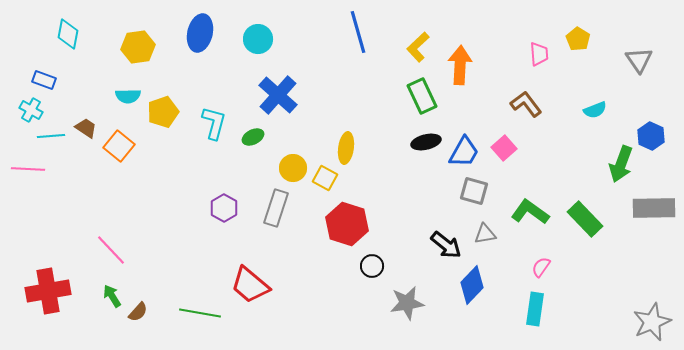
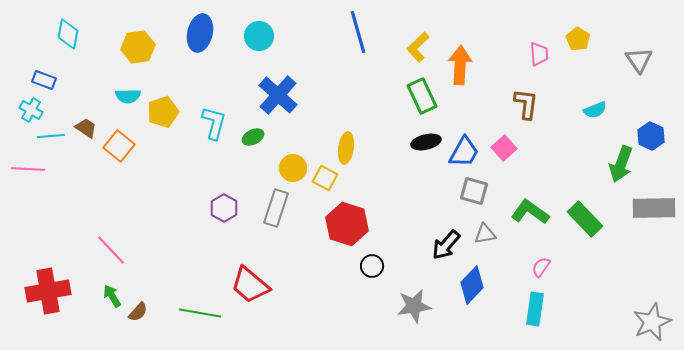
cyan circle at (258, 39): moved 1 px right, 3 px up
brown L-shape at (526, 104): rotated 44 degrees clockwise
black arrow at (446, 245): rotated 92 degrees clockwise
gray star at (407, 303): moved 7 px right, 3 px down
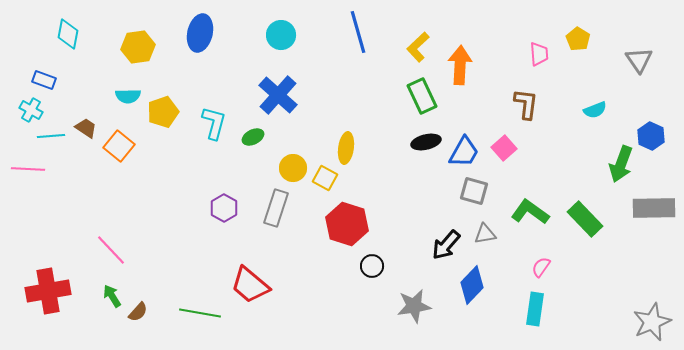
cyan circle at (259, 36): moved 22 px right, 1 px up
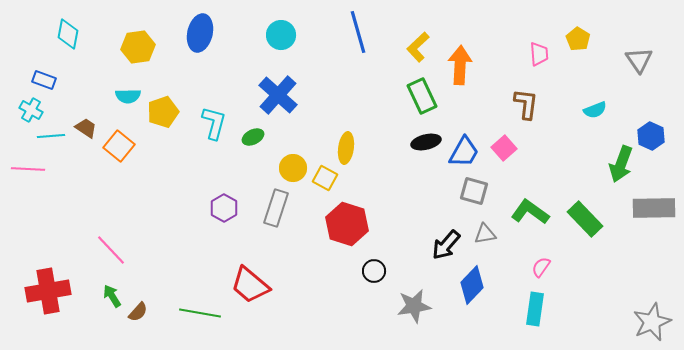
black circle at (372, 266): moved 2 px right, 5 px down
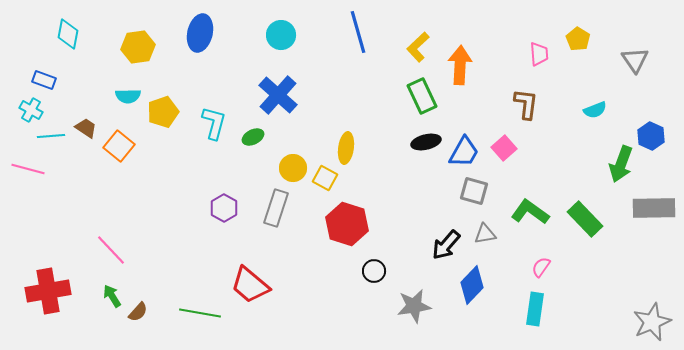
gray triangle at (639, 60): moved 4 px left
pink line at (28, 169): rotated 12 degrees clockwise
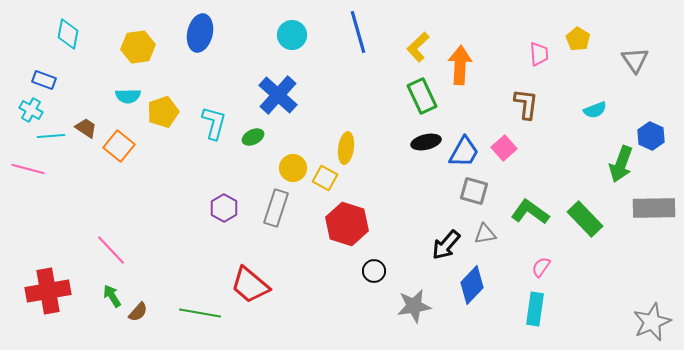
cyan circle at (281, 35): moved 11 px right
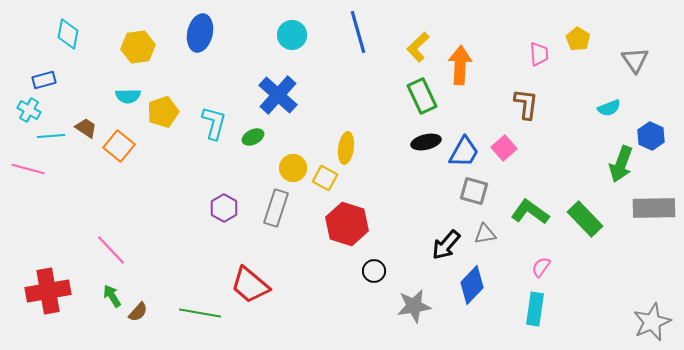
blue rectangle at (44, 80): rotated 35 degrees counterclockwise
cyan cross at (31, 110): moved 2 px left
cyan semicircle at (595, 110): moved 14 px right, 2 px up
